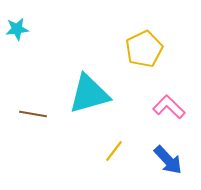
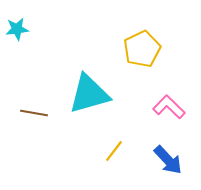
yellow pentagon: moved 2 px left
brown line: moved 1 px right, 1 px up
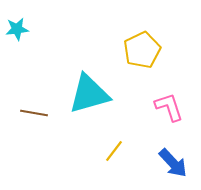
yellow pentagon: moved 1 px down
pink L-shape: rotated 28 degrees clockwise
blue arrow: moved 5 px right, 3 px down
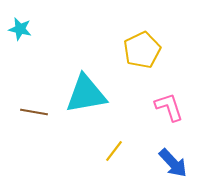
cyan star: moved 3 px right; rotated 20 degrees clockwise
cyan triangle: moved 3 px left; rotated 6 degrees clockwise
brown line: moved 1 px up
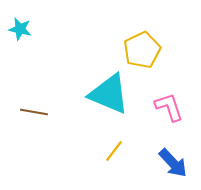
cyan triangle: moved 23 px right; rotated 33 degrees clockwise
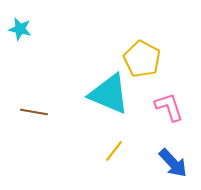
yellow pentagon: moved 9 px down; rotated 18 degrees counterclockwise
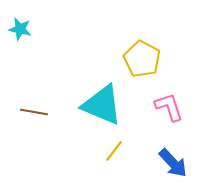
cyan triangle: moved 7 px left, 11 px down
